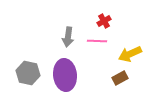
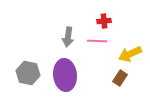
red cross: rotated 24 degrees clockwise
brown rectangle: rotated 28 degrees counterclockwise
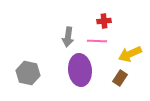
purple ellipse: moved 15 px right, 5 px up
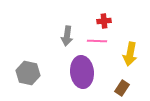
gray arrow: moved 1 px left, 1 px up
yellow arrow: rotated 55 degrees counterclockwise
purple ellipse: moved 2 px right, 2 px down
brown rectangle: moved 2 px right, 10 px down
